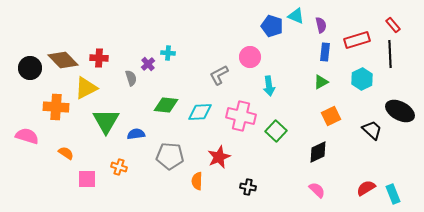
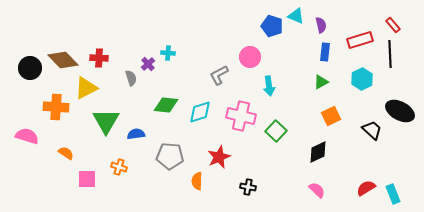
red rectangle at (357, 40): moved 3 px right
cyan diamond at (200, 112): rotated 15 degrees counterclockwise
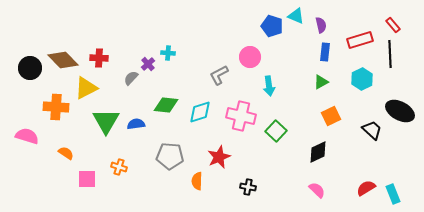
gray semicircle at (131, 78): rotated 119 degrees counterclockwise
blue semicircle at (136, 134): moved 10 px up
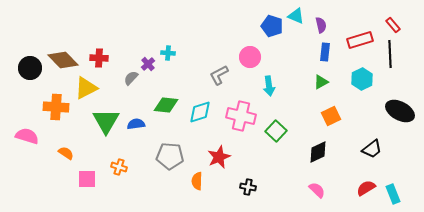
black trapezoid at (372, 130): moved 19 px down; rotated 100 degrees clockwise
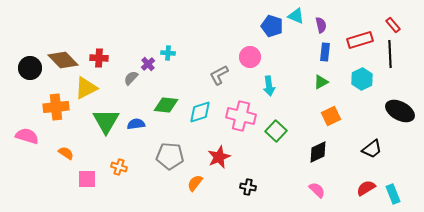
orange cross at (56, 107): rotated 10 degrees counterclockwise
orange semicircle at (197, 181): moved 2 px left, 2 px down; rotated 36 degrees clockwise
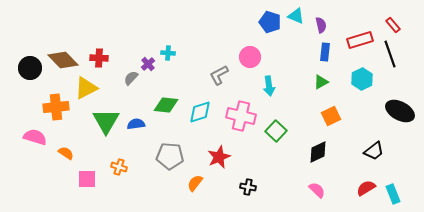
blue pentagon at (272, 26): moved 2 px left, 4 px up
black line at (390, 54): rotated 16 degrees counterclockwise
pink semicircle at (27, 136): moved 8 px right, 1 px down
black trapezoid at (372, 149): moved 2 px right, 2 px down
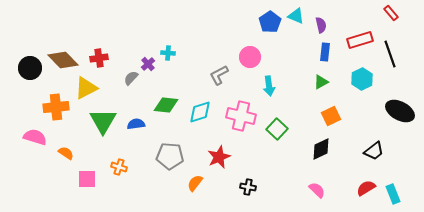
blue pentagon at (270, 22): rotated 20 degrees clockwise
red rectangle at (393, 25): moved 2 px left, 12 px up
red cross at (99, 58): rotated 12 degrees counterclockwise
green triangle at (106, 121): moved 3 px left
green square at (276, 131): moved 1 px right, 2 px up
black diamond at (318, 152): moved 3 px right, 3 px up
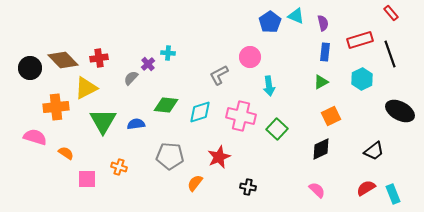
purple semicircle at (321, 25): moved 2 px right, 2 px up
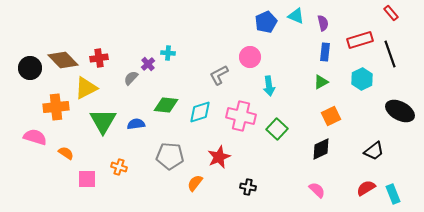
blue pentagon at (270, 22): moved 4 px left; rotated 10 degrees clockwise
